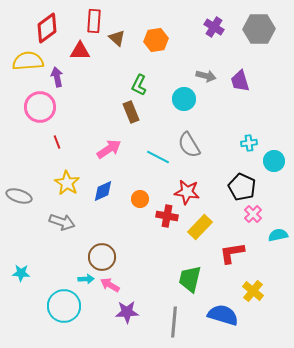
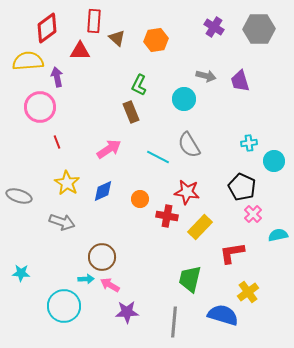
yellow cross at (253, 291): moved 5 px left, 1 px down; rotated 15 degrees clockwise
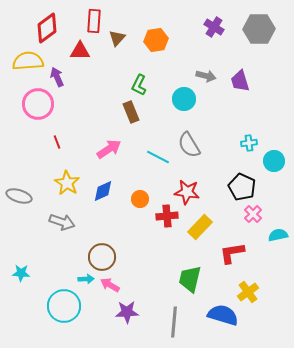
brown triangle at (117, 38): rotated 30 degrees clockwise
purple arrow at (57, 77): rotated 12 degrees counterclockwise
pink circle at (40, 107): moved 2 px left, 3 px up
red cross at (167, 216): rotated 15 degrees counterclockwise
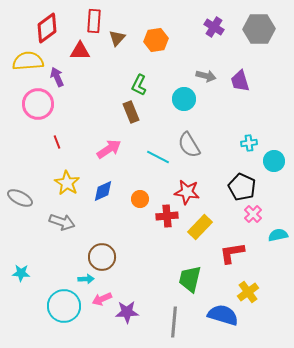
gray ellipse at (19, 196): moved 1 px right, 2 px down; rotated 10 degrees clockwise
pink arrow at (110, 285): moved 8 px left, 14 px down; rotated 54 degrees counterclockwise
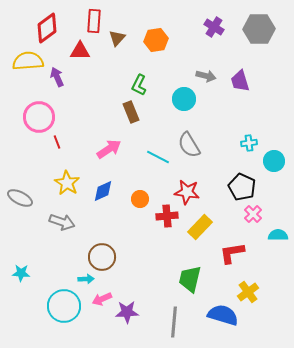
pink circle at (38, 104): moved 1 px right, 13 px down
cyan semicircle at (278, 235): rotated 12 degrees clockwise
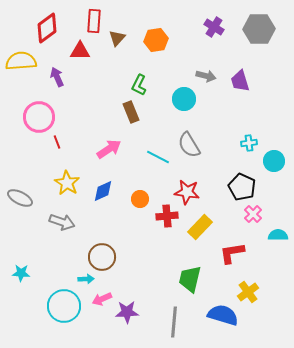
yellow semicircle at (28, 61): moved 7 px left
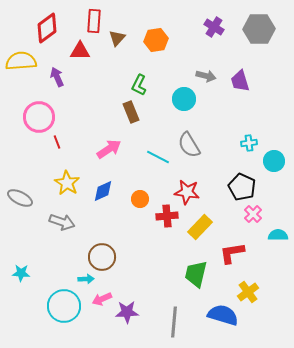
green trapezoid at (190, 279): moved 6 px right, 5 px up
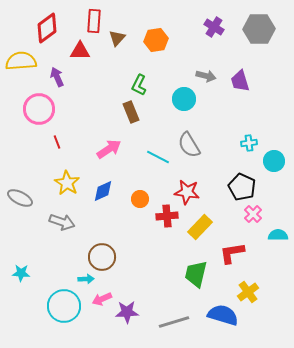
pink circle at (39, 117): moved 8 px up
gray line at (174, 322): rotated 68 degrees clockwise
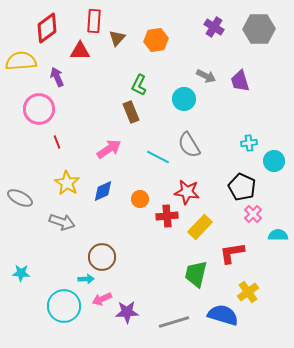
gray arrow at (206, 76): rotated 12 degrees clockwise
